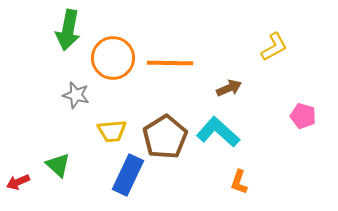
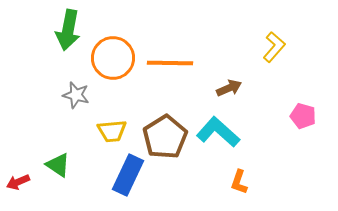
yellow L-shape: rotated 20 degrees counterclockwise
green triangle: rotated 8 degrees counterclockwise
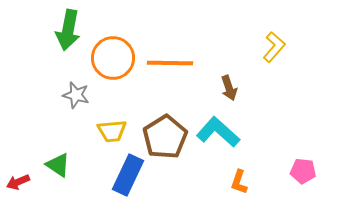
brown arrow: rotated 95 degrees clockwise
pink pentagon: moved 55 px down; rotated 10 degrees counterclockwise
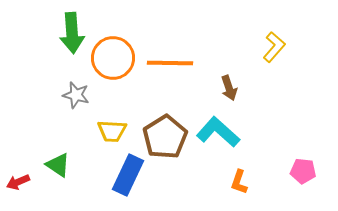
green arrow: moved 4 px right, 3 px down; rotated 15 degrees counterclockwise
yellow trapezoid: rotated 8 degrees clockwise
